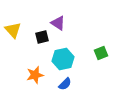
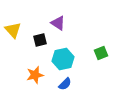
black square: moved 2 px left, 3 px down
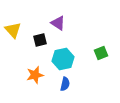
blue semicircle: rotated 32 degrees counterclockwise
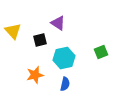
yellow triangle: moved 1 px down
green square: moved 1 px up
cyan hexagon: moved 1 px right, 1 px up
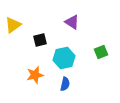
purple triangle: moved 14 px right, 1 px up
yellow triangle: moved 6 px up; rotated 36 degrees clockwise
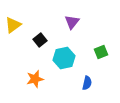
purple triangle: rotated 35 degrees clockwise
black square: rotated 24 degrees counterclockwise
orange star: moved 4 px down
blue semicircle: moved 22 px right, 1 px up
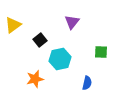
green square: rotated 24 degrees clockwise
cyan hexagon: moved 4 px left, 1 px down
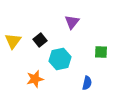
yellow triangle: moved 16 px down; rotated 18 degrees counterclockwise
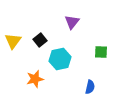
blue semicircle: moved 3 px right, 4 px down
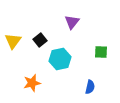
orange star: moved 3 px left, 4 px down
